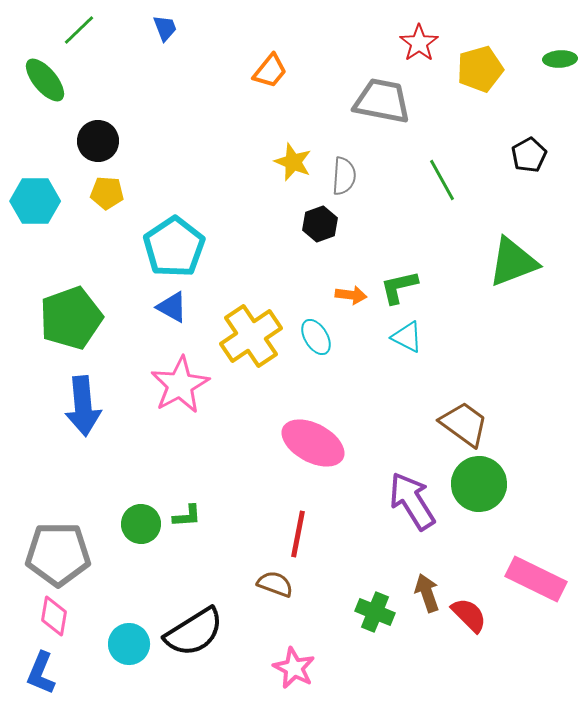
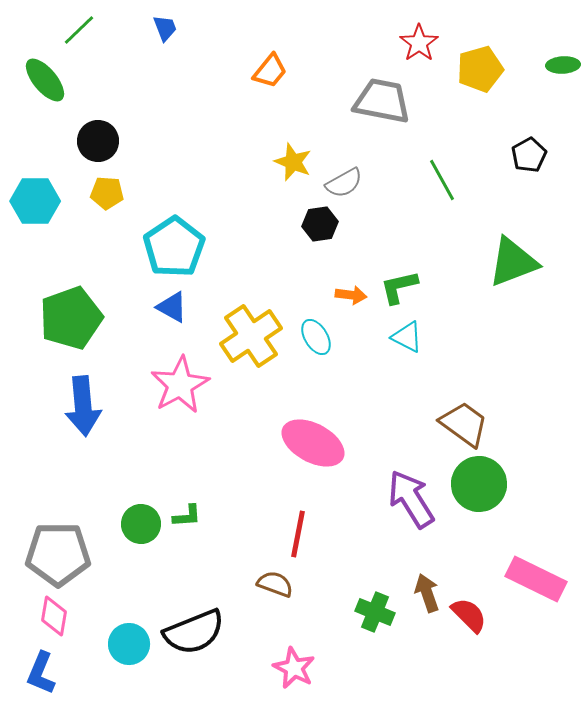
green ellipse at (560, 59): moved 3 px right, 6 px down
gray semicircle at (344, 176): moved 7 px down; rotated 57 degrees clockwise
black hexagon at (320, 224): rotated 12 degrees clockwise
purple arrow at (412, 501): moved 1 px left, 2 px up
black semicircle at (194, 632): rotated 10 degrees clockwise
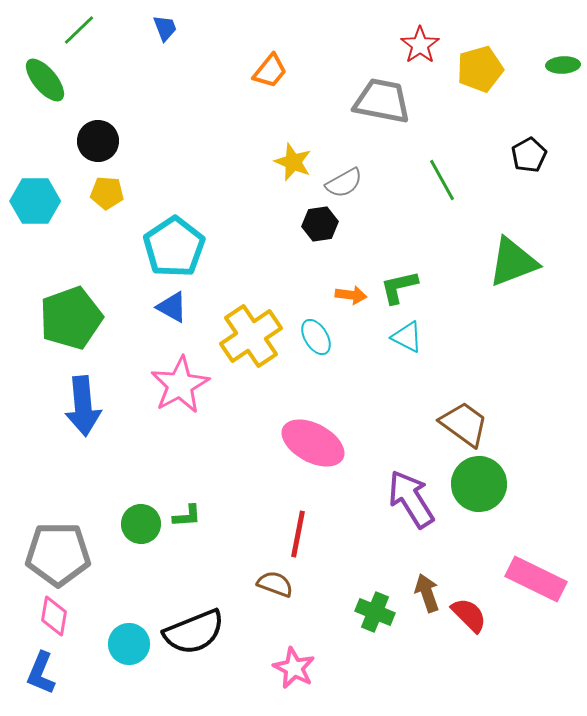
red star at (419, 43): moved 1 px right, 2 px down
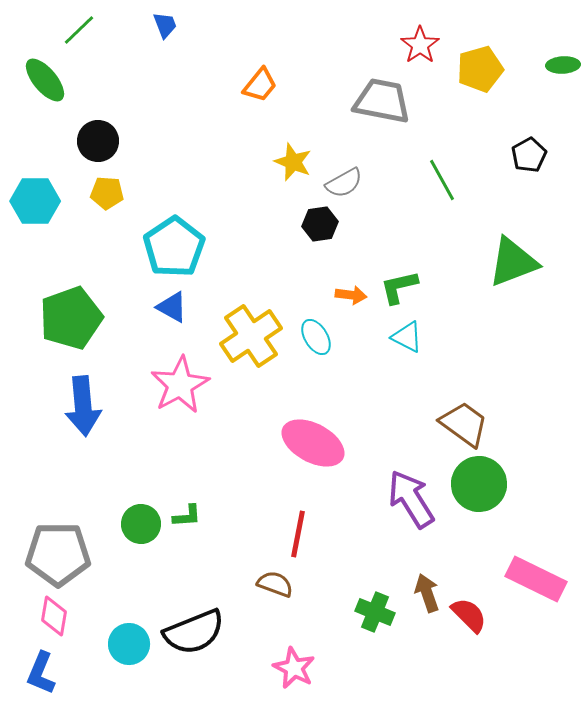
blue trapezoid at (165, 28): moved 3 px up
orange trapezoid at (270, 71): moved 10 px left, 14 px down
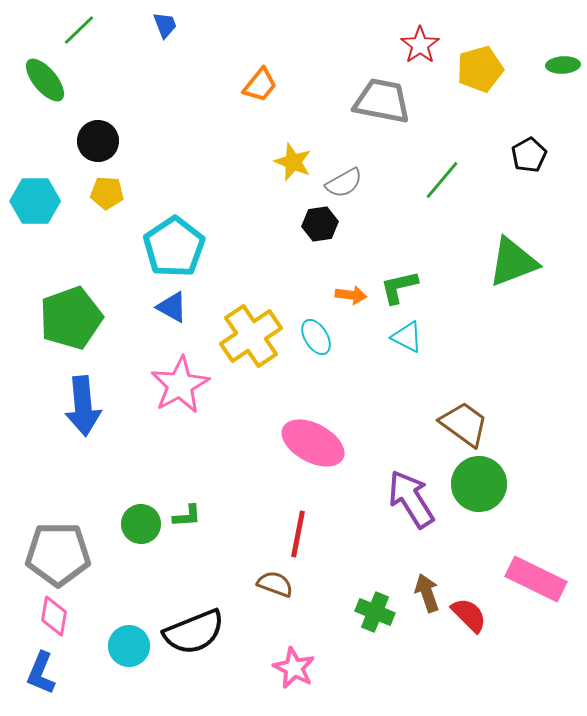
green line at (442, 180): rotated 69 degrees clockwise
cyan circle at (129, 644): moved 2 px down
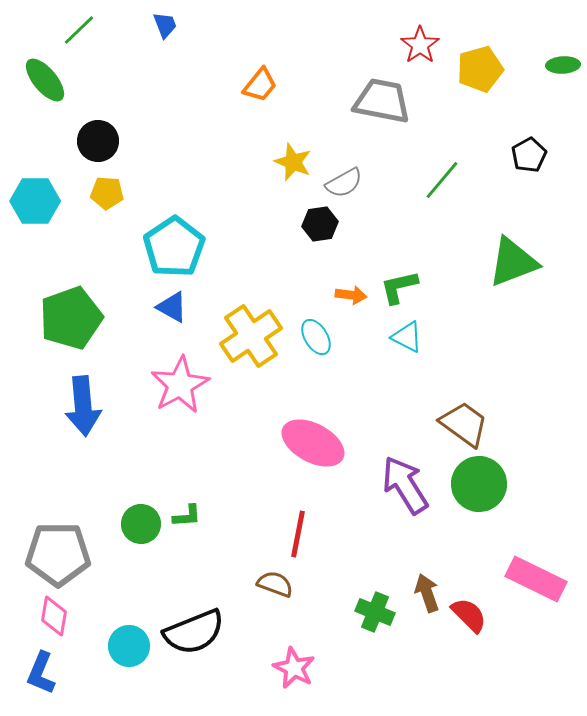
purple arrow at (411, 499): moved 6 px left, 14 px up
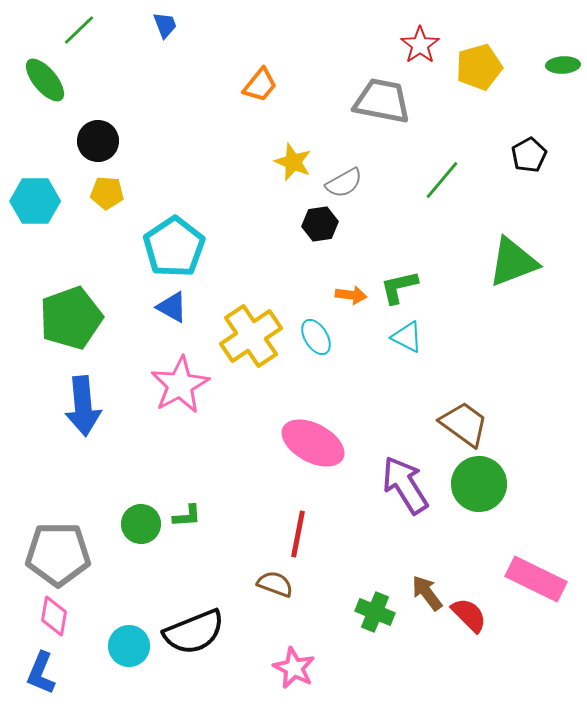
yellow pentagon at (480, 69): moved 1 px left, 2 px up
brown arrow at (427, 593): rotated 18 degrees counterclockwise
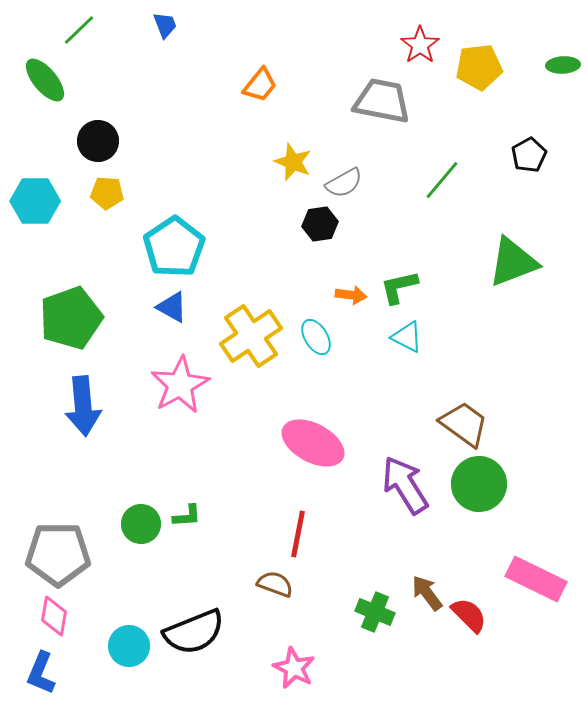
yellow pentagon at (479, 67): rotated 9 degrees clockwise
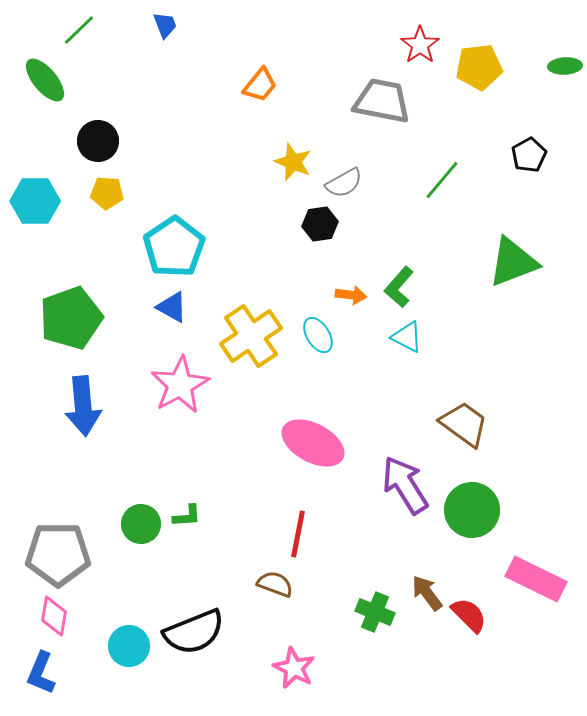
green ellipse at (563, 65): moved 2 px right, 1 px down
green L-shape at (399, 287): rotated 36 degrees counterclockwise
cyan ellipse at (316, 337): moved 2 px right, 2 px up
green circle at (479, 484): moved 7 px left, 26 px down
